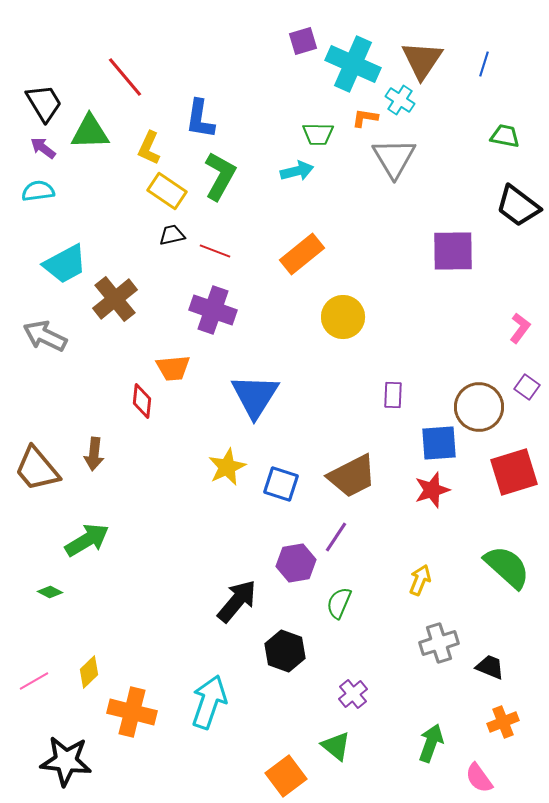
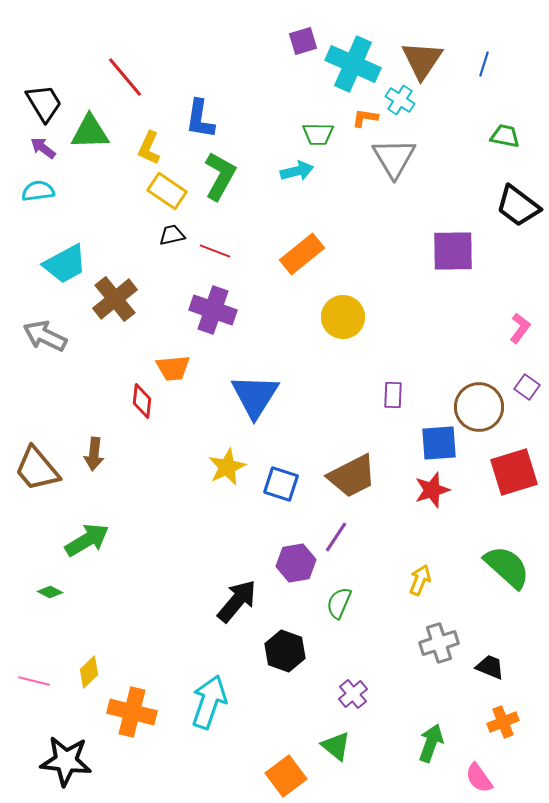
pink line at (34, 681): rotated 44 degrees clockwise
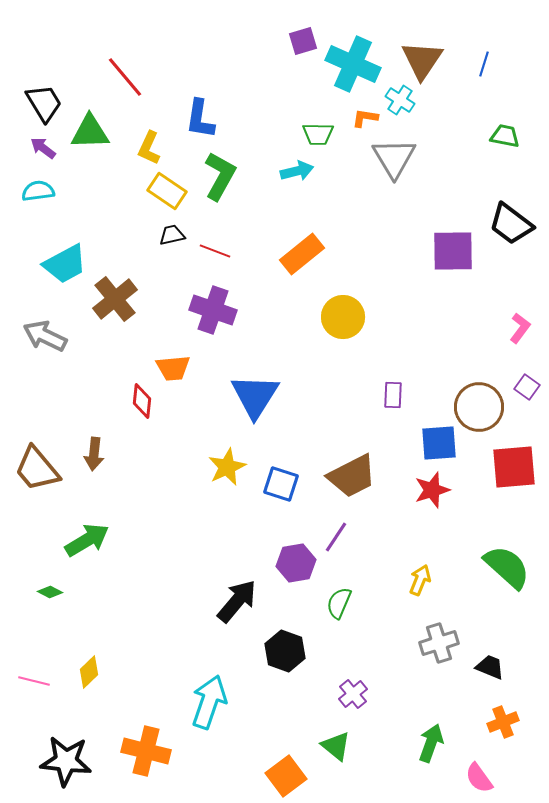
black trapezoid at (518, 206): moved 7 px left, 18 px down
red square at (514, 472): moved 5 px up; rotated 12 degrees clockwise
orange cross at (132, 712): moved 14 px right, 39 px down
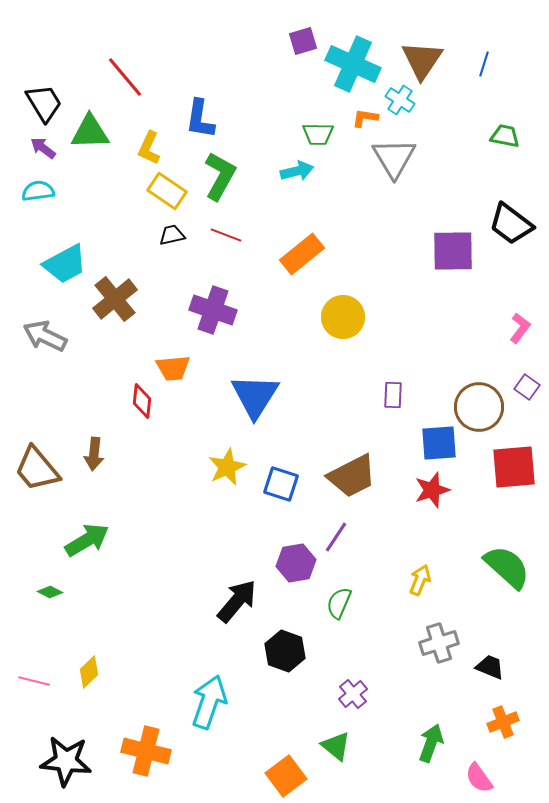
red line at (215, 251): moved 11 px right, 16 px up
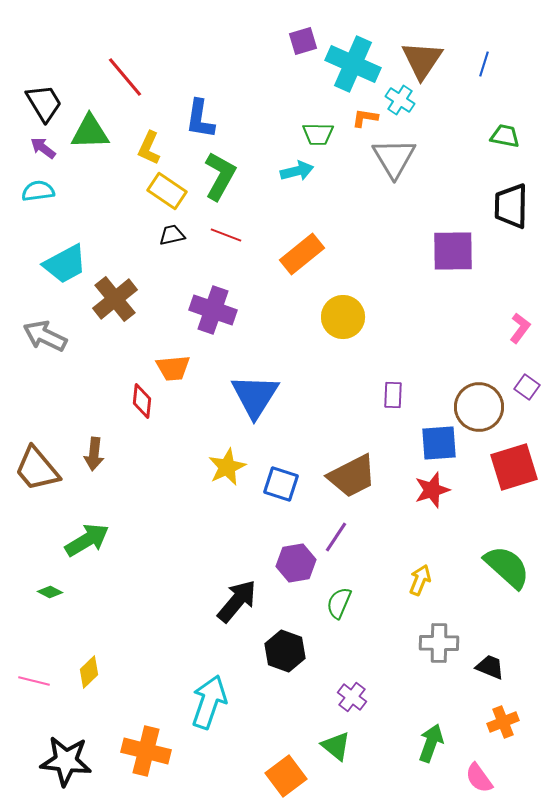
black trapezoid at (511, 224): moved 18 px up; rotated 54 degrees clockwise
red square at (514, 467): rotated 12 degrees counterclockwise
gray cross at (439, 643): rotated 18 degrees clockwise
purple cross at (353, 694): moved 1 px left, 3 px down; rotated 12 degrees counterclockwise
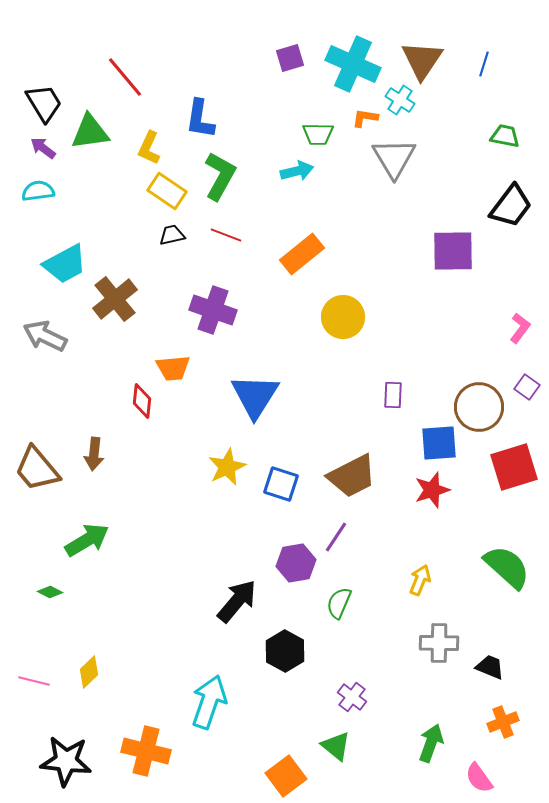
purple square at (303, 41): moved 13 px left, 17 px down
green triangle at (90, 132): rotated 6 degrees counterclockwise
black trapezoid at (511, 206): rotated 144 degrees counterclockwise
black hexagon at (285, 651): rotated 9 degrees clockwise
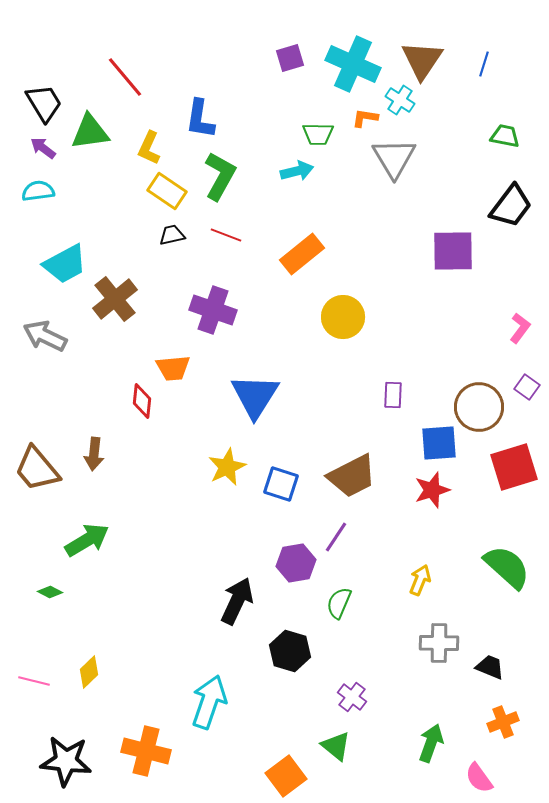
black arrow at (237, 601): rotated 15 degrees counterclockwise
black hexagon at (285, 651): moved 5 px right; rotated 12 degrees counterclockwise
